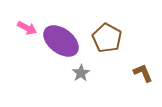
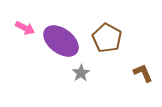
pink arrow: moved 2 px left
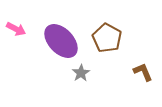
pink arrow: moved 9 px left, 1 px down
purple ellipse: rotated 9 degrees clockwise
brown L-shape: moved 1 px up
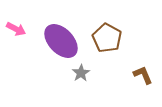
brown L-shape: moved 3 px down
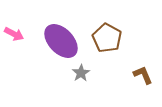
pink arrow: moved 2 px left, 5 px down
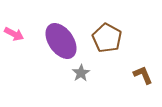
purple ellipse: rotated 9 degrees clockwise
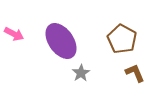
brown pentagon: moved 15 px right, 1 px down
brown L-shape: moved 8 px left, 2 px up
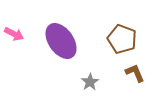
brown pentagon: rotated 8 degrees counterclockwise
gray star: moved 9 px right, 9 px down
